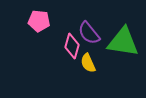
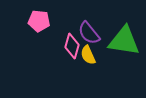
green triangle: moved 1 px right, 1 px up
yellow semicircle: moved 8 px up
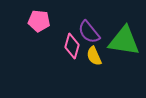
purple semicircle: moved 1 px up
yellow semicircle: moved 6 px right, 1 px down
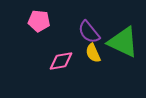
green triangle: moved 1 px left, 1 px down; rotated 16 degrees clockwise
pink diamond: moved 11 px left, 15 px down; rotated 65 degrees clockwise
yellow semicircle: moved 1 px left, 3 px up
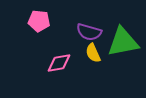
purple semicircle: rotated 35 degrees counterclockwise
green triangle: rotated 36 degrees counterclockwise
pink diamond: moved 2 px left, 2 px down
